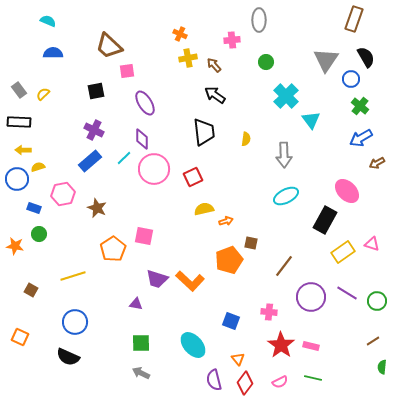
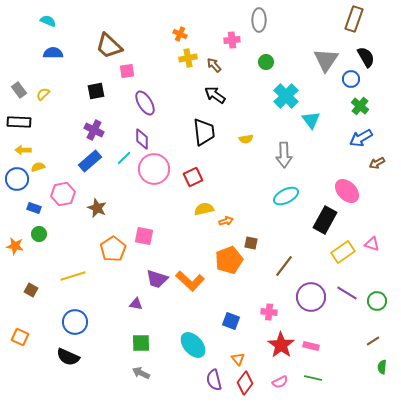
yellow semicircle at (246, 139): rotated 72 degrees clockwise
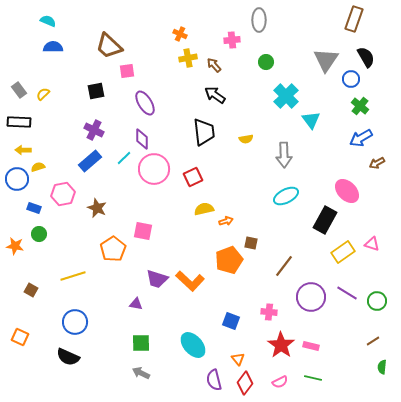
blue semicircle at (53, 53): moved 6 px up
pink square at (144, 236): moved 1 px left, 5 px up
